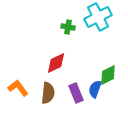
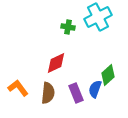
green diamond: rotated 15 degrees counterclockwise
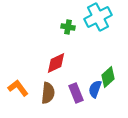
green diamond: moved 2 px down
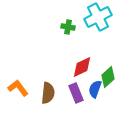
red diamond: moved 26 px right, 4 px down
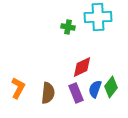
cyan cross: rotated 24 degrees clockwise
green diamond: moved 3 px right, 10 px down; rotated 10 degrees counterclockwise
orange L-shape: rotated 65 degrees clockwise
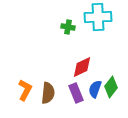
orange L-shape: moved 7 px right, 2 px down
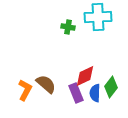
red diamond: moved 3 px right, 9 px down
blue semicircle: moved 4 px down; rotated 18 degrees counterclockwise
brown semicircle: moved 2 px left, 9 px up; rotated 55 degrees counterclockwise
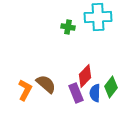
red diamond: rotated 20 degrees counterclockwise
